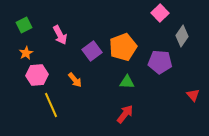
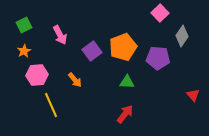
orange star: moved 2 px left, 2 px up
purple pentagon: moved 2 px left, 4 px up
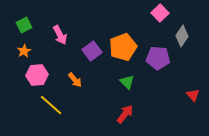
green triangle: rotated 42 degrees clockwise
yellow line: rotated 25 degrees counterclockwise
